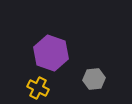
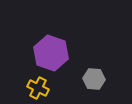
gray hexagon: rotated 10 degrees clockwise
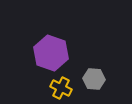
yellow cross: moved 23 px right
